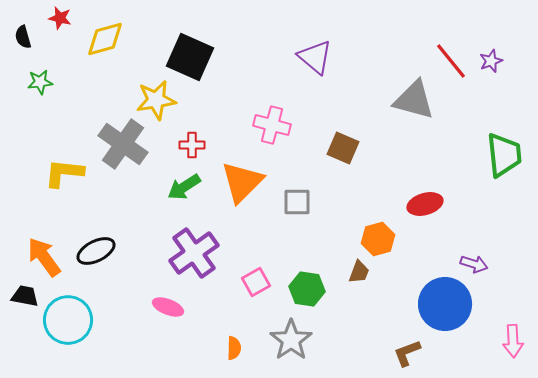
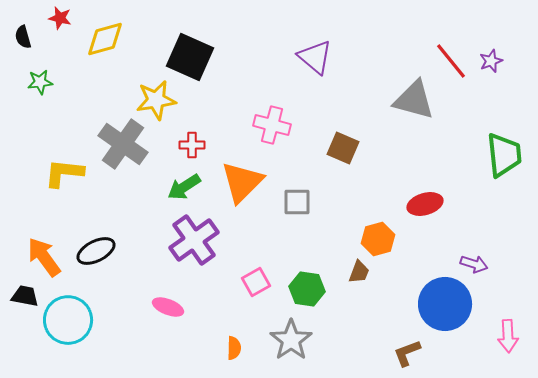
purple cross: moved 13 px up
pink arrow: moved 5 px left, 5 px up
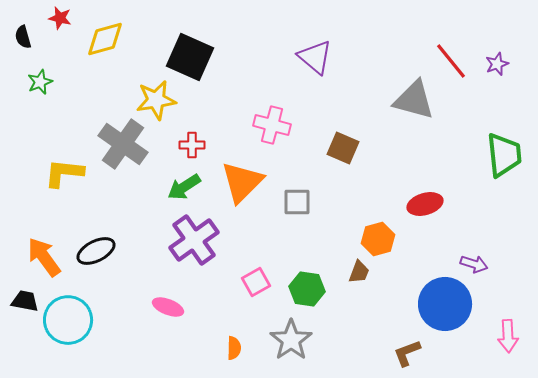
purple star: moved 6 px right, 3 px down
green star: rotated 15 degrees counterclockwise
black trapezoid: moved 5 px down
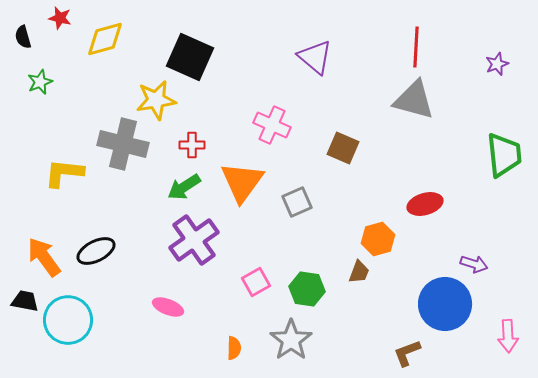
red line: moved 35 px left, 14 px up; rotated 42 degrees clockwise
pink cross: rotated 9 degrees clockwise
gray cross: rotated 21 degrees counterclockwise
orange triangle: rotated 9 degrees counterclockwise
gray square: rotated 24 degrees counterclockwise
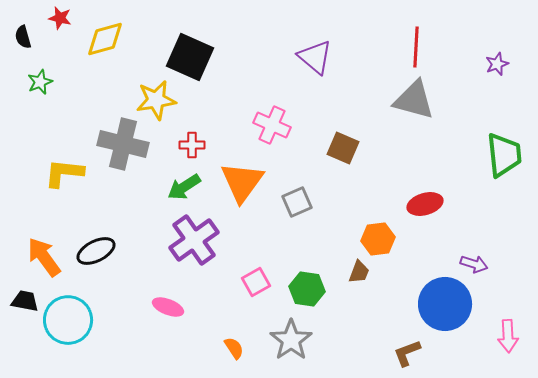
orange hexagon: rotated 8 degrees clockwise
orange semicircle: rotated 35 degrees counterclockwise
